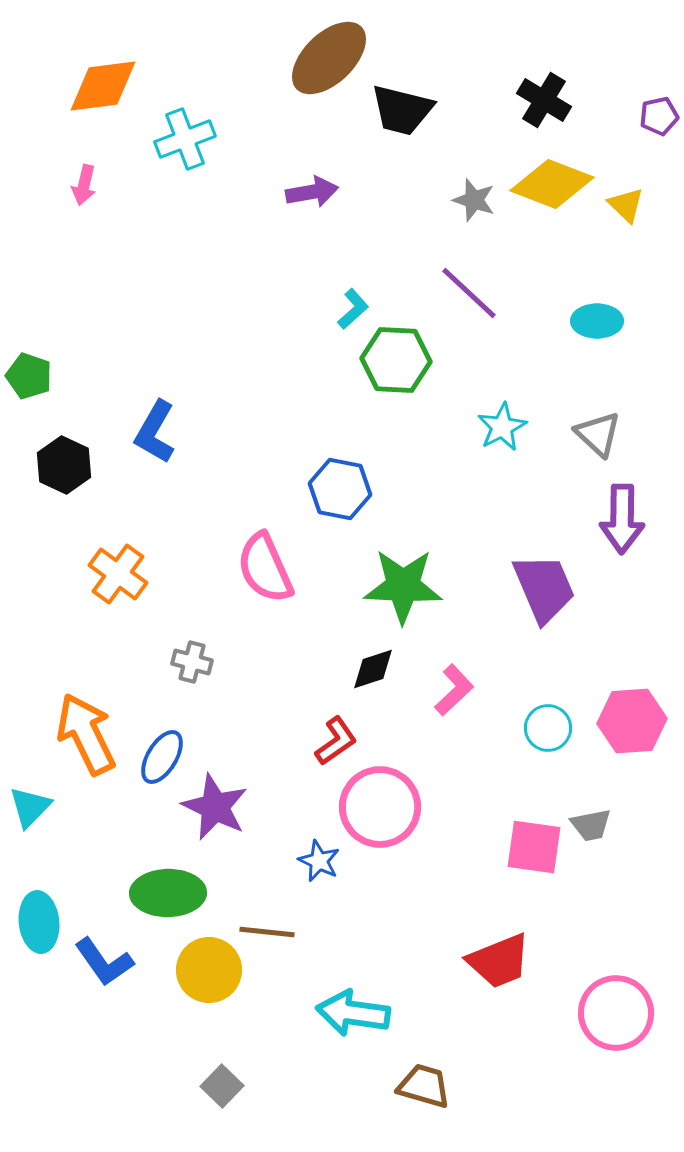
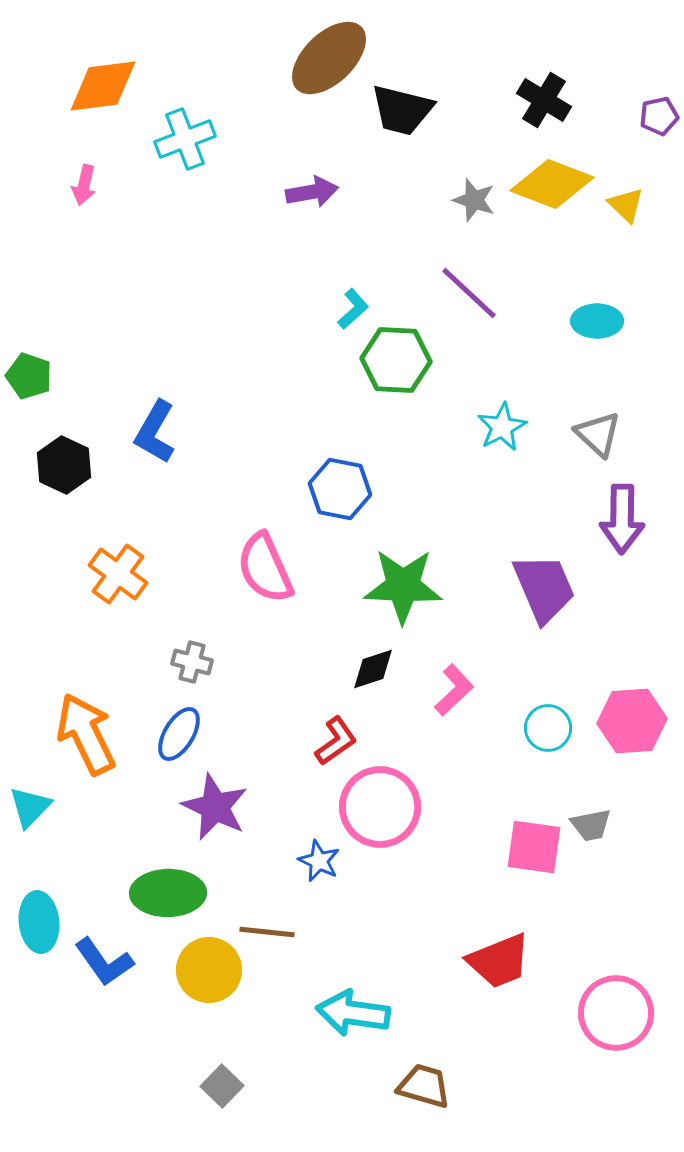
blue ellipse at (162, 757): moved 17 px right, 23 px up
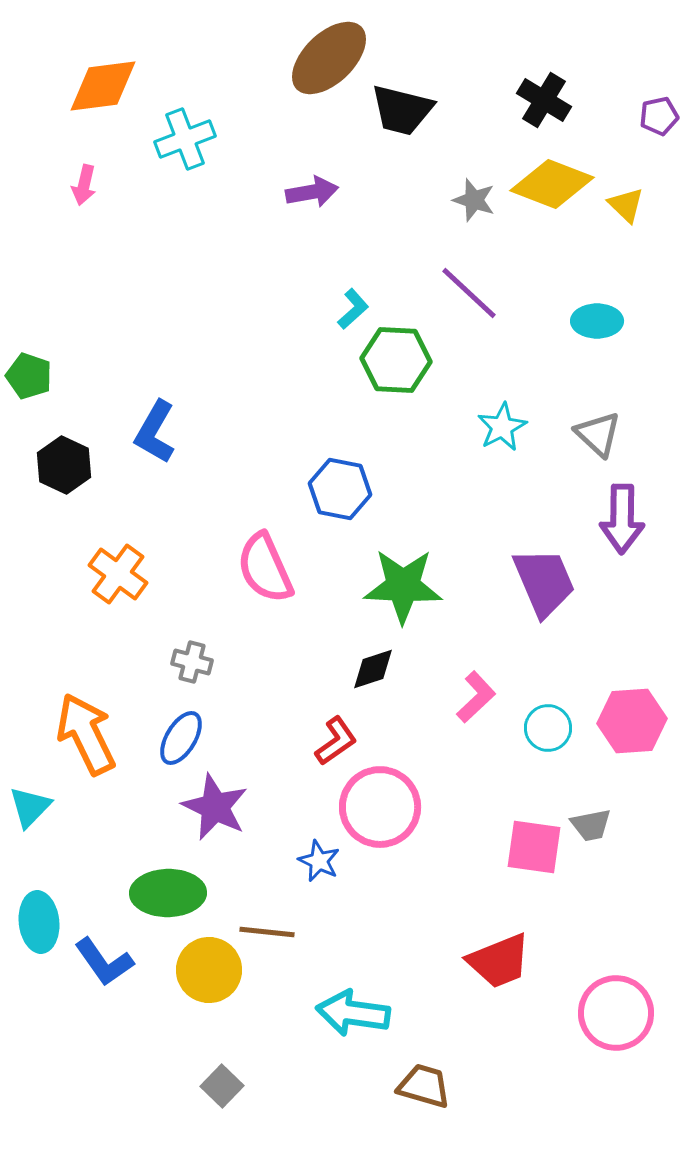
purple trapezoid at (544, 588): moved 6 px up
pink L-shape at (454, 690): moved 22 px right, 7 px down
blue ellipse at (179, 734): moved 2 px right, 4 px down
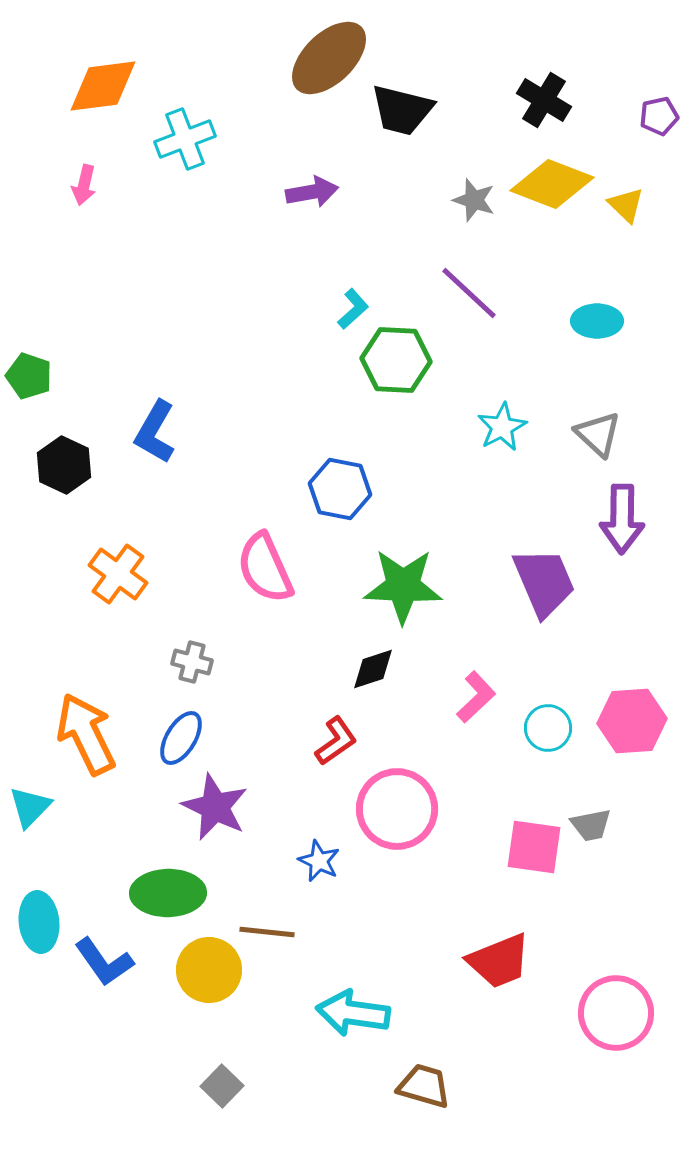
pink circle at (380, 807): moved 17 px right, 2 px down
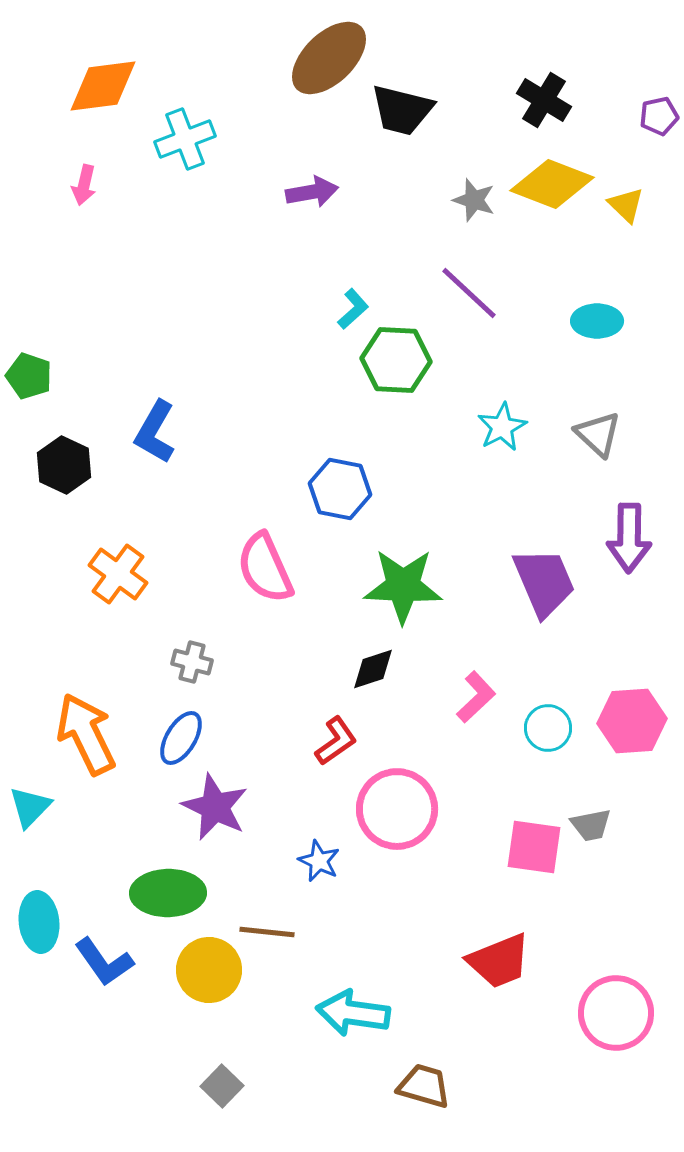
purple arrow at (622, 519): moved 7 px right, 19 px down
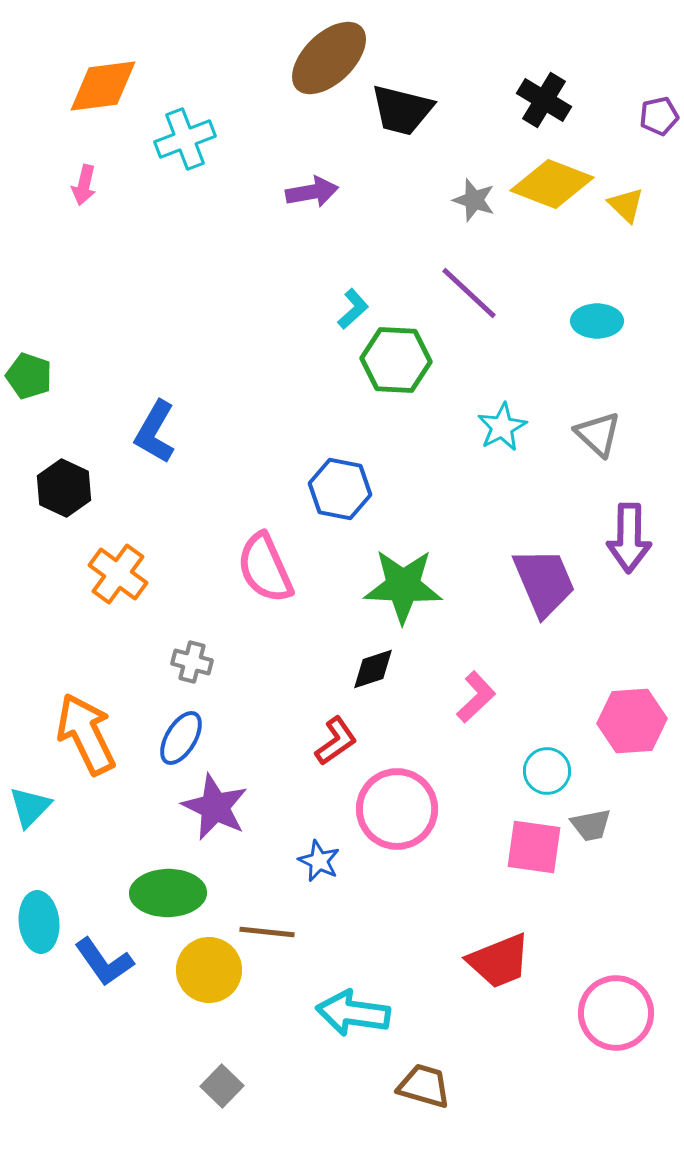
black hexagon at (64, 465): moved 23 px down
cyan circle at (548, 728): moved 1 px left, 43 px down
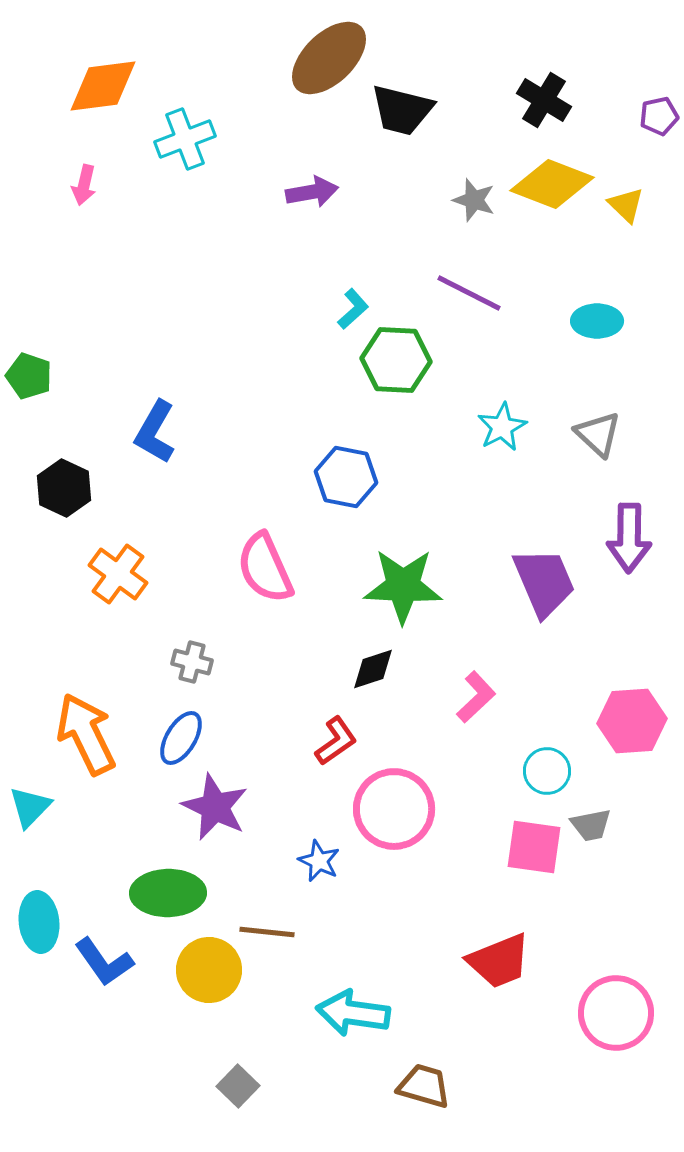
purple line at (469, 293): rotated 16 degrees counterclockwise
blue hexagon at (340, 489): moved 6 px right, 12 px up
pink circle at (397, 809): moved 3 px left
gray square at (222, 1086): moved 16 px right
